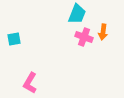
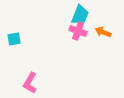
cyan trapezoid: moved 3 px right, 1 px down
orange arrow: rotated 105 degrees clockwise
pink cross: moved 6 px left, 6 px up
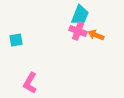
orange arrow: moved 7 px left, 3 px down
cyan square: moved 2 px right, 1 px down
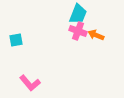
cyan trapezoid: moved 2 px left, 1 px up
pink L-shape: rotated 70 degrees counterclockwise
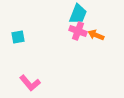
cyan square: moved 2 px right, 3 px up
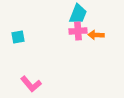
pink cross: rotated 24 degrees counterclockwise
orange arrow: rotated 21 degrees counterclockwise
pink L-shape: moved 1 px right, 1 px down
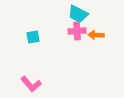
cyan trapezoid: rotated 95 degrees clockwise
pink cross: moved 1 px left
cyan square: moved 15 px right
